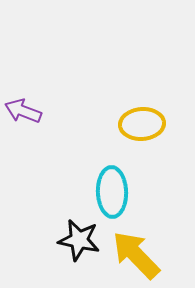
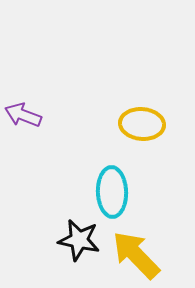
purple arrow: moved 4 px down
yellow ellipse: rotated 9 degrees clockwise
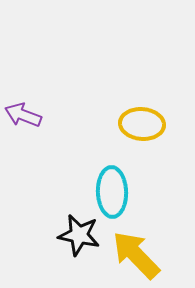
black star: moved 5 px up
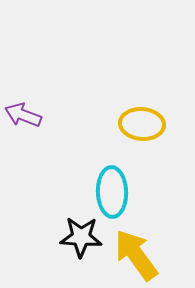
black star: moved 2 px right, 2 px down; rotated 9 degrees counterclockwise
yellow arrow: rotated 8 degrees clockwise
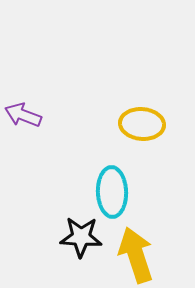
yellow arrow: rotated 18 degrees clockwise
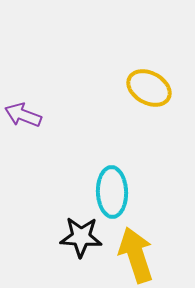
yellow ellipse: moved 7 px right, 36 px up; rotated 24 degrees clockwise
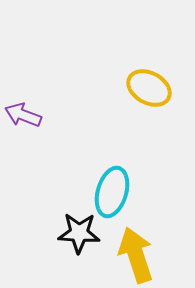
cyan ellipse: rotated 18 degrees clockwise
black star: moved 2 px left, 4 px up
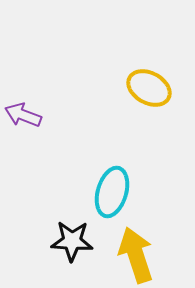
black star: moved 7 px left, 8 px down
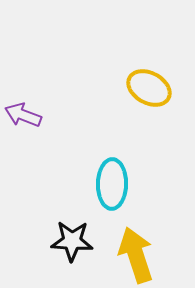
cyan ellipse: moved 8 px up; rotated 15 degrees counterclockwise
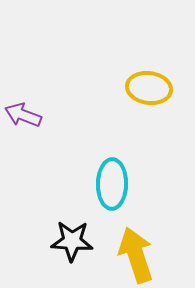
yellow ellipse: rotated 21 degrees counterclockwise
